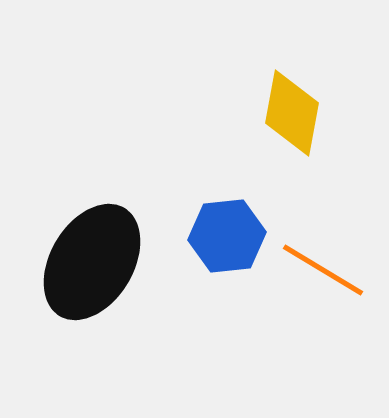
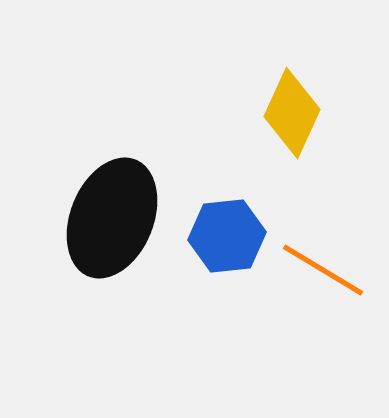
yellow diamond: rotated 14 degrees clockwise
black ellipse: moved 20 px right, 44 px up; rotated 9 degrees counterclockwise
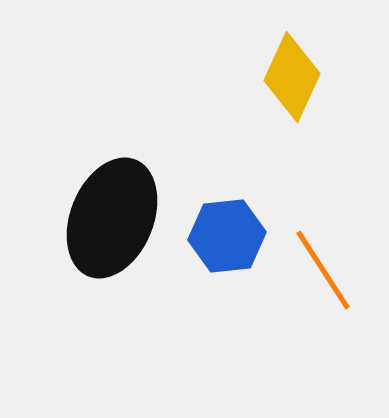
yellow diamond: moved 36 px up
orange line: rotated 26 degrees clockwise
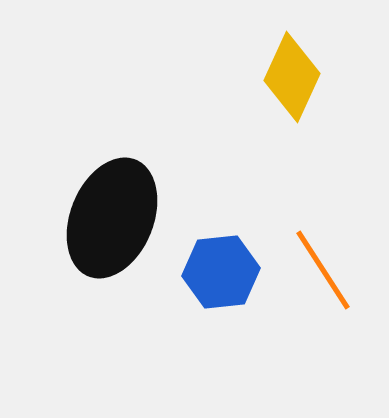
blue hexagon: moved 6 px left, 36 px down
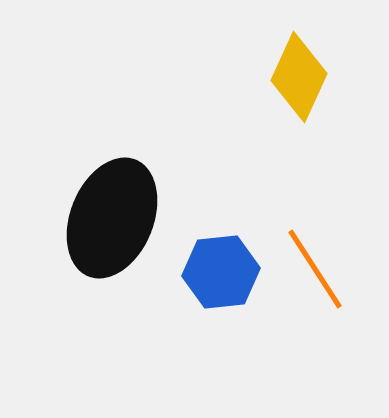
yellow diamond: moved 7 px right
orange line: moved 8 px left, 1 px up
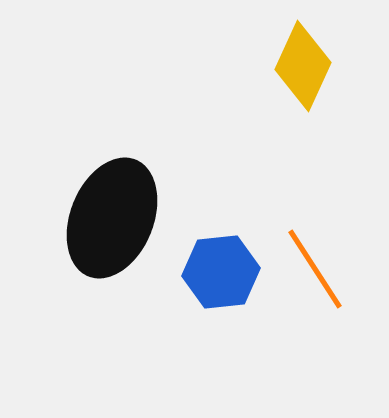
yellow diamond: moved 4 px right, 11 px up
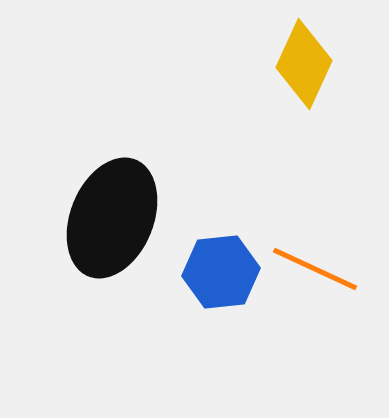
yellow diamond: moved 1 px right, 2 px up
orange line: rotated 32 degrees counterclockwise
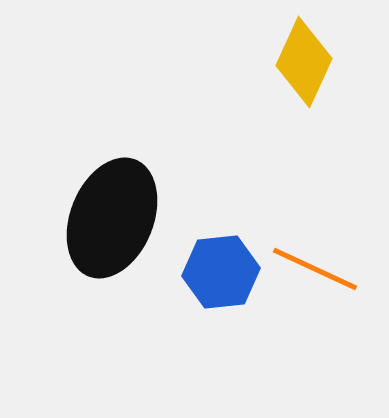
yellow diamond: moved 2 px up
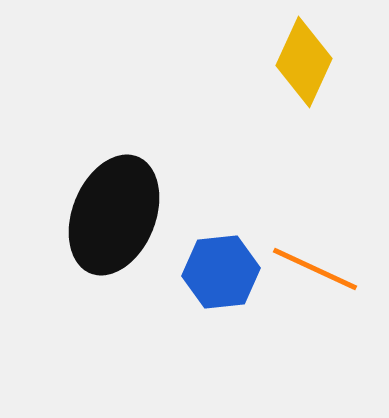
black ellipse: moved 2 px right, 3 px up
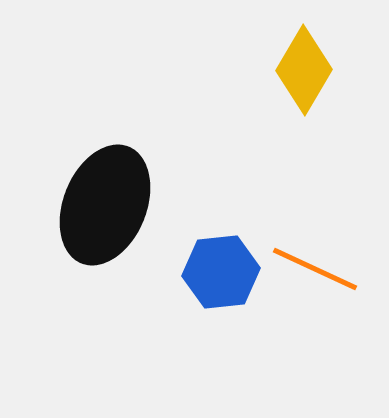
yellow diamond: moved 8 px down; rotated 6 degrees clockwise
black ellipse: moved 9 px left, 10 px up
